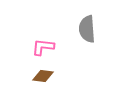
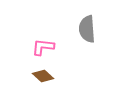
brown diamond: rotated 35 degrees clockwise
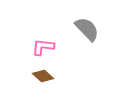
gray semicircle: rotated 140 degrees clockwise
